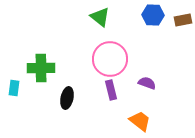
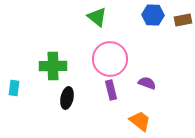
green triangle: moved 3 px left
green cross: moved 12 px right, 2 px up
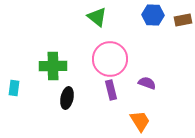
orange trapezoid: rotated 20 degrees clockwise
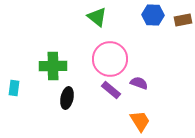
purple semicircle: moved 8 px left
purple rectangle: rotated 36 degrees counterclockwise
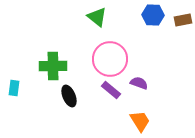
black ellipse: moved 2 px right, 2 px up; rotated 35 degrees counterclockwise
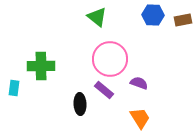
green cross: moved 12 px left
purple rectangle: moved 7 px left
black ellipse: moved 11 px right, 8 px down; rotated 20 degrees clockwise
orange trapezoid: moved 3 px up
